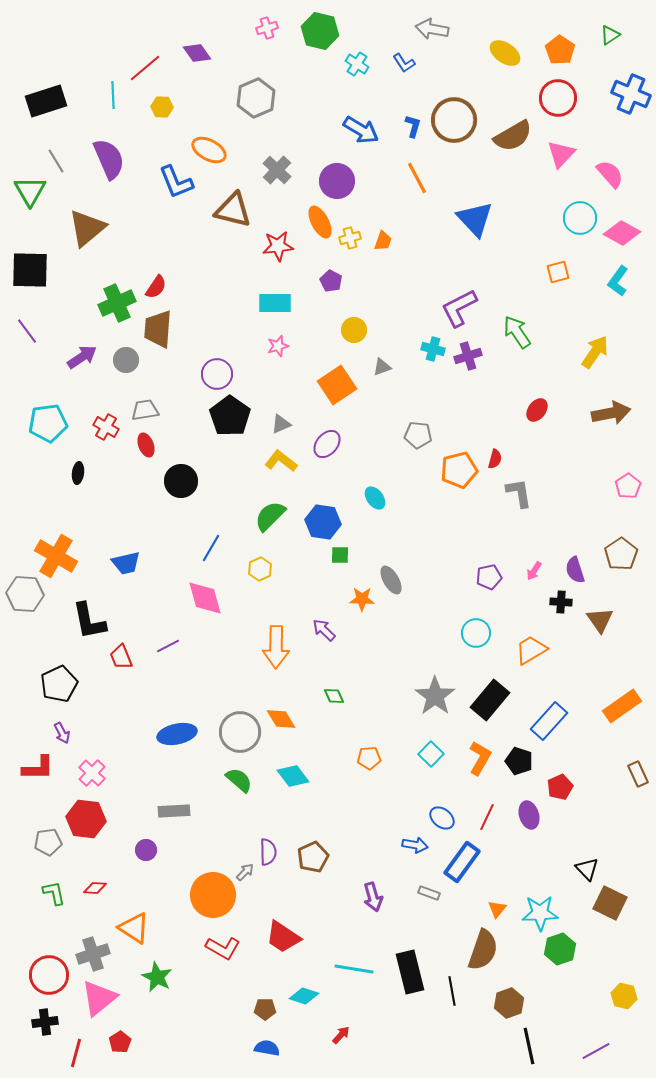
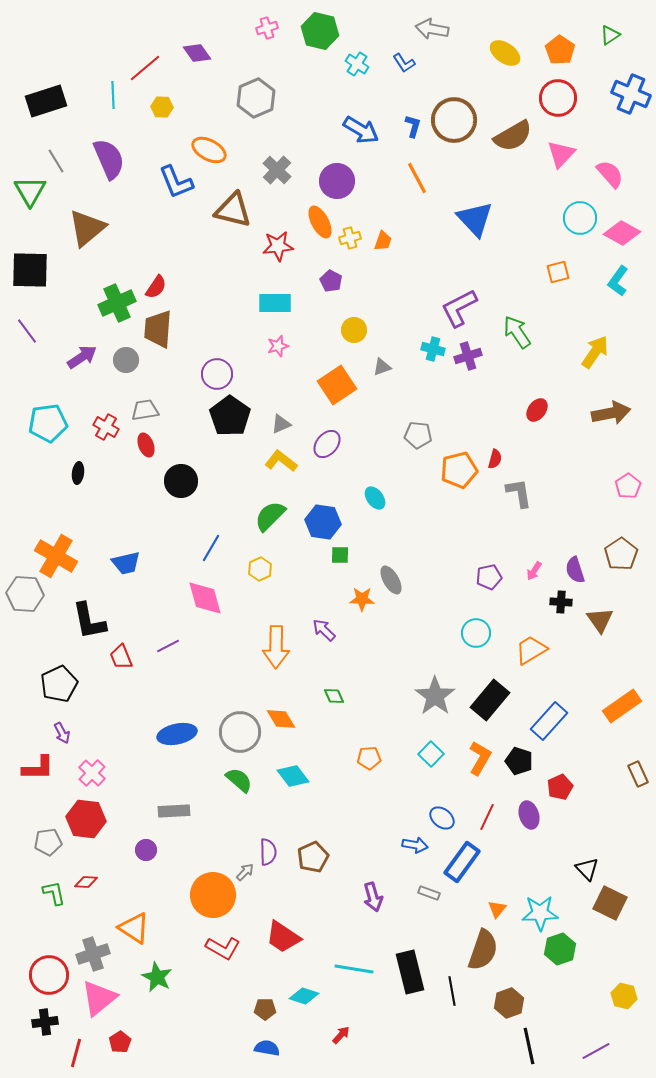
red diamond at (95, 888): moved 9 px left, 6 px up
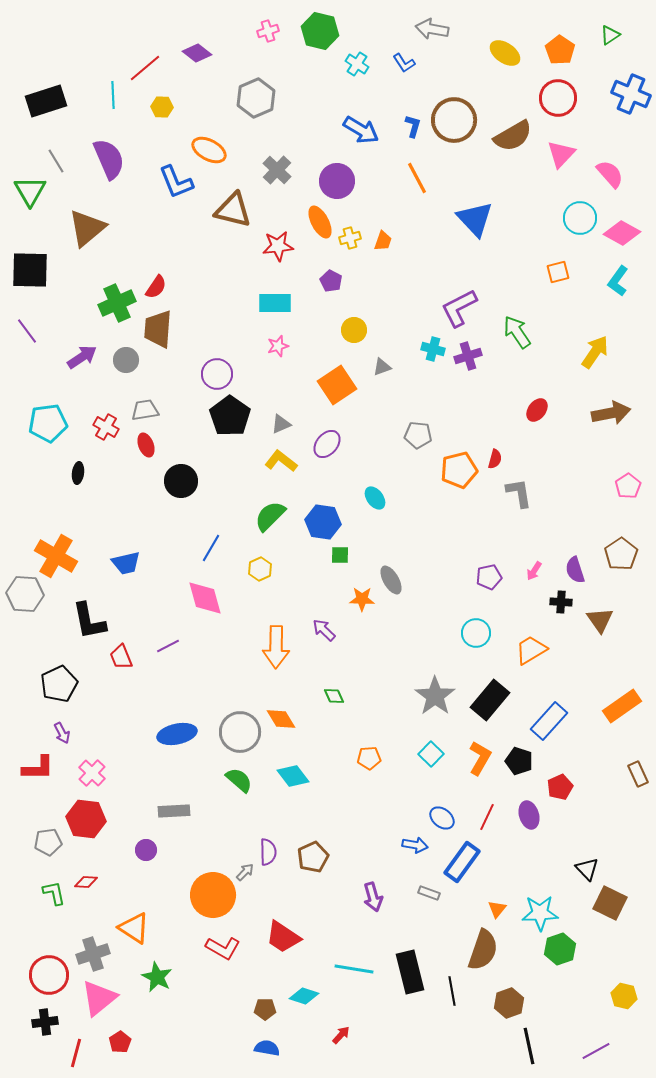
pink cross at (267, 28): moved 1 px right, 3 px down
purple diamond at (197, 53): rotated 16 degrees counterclockwise
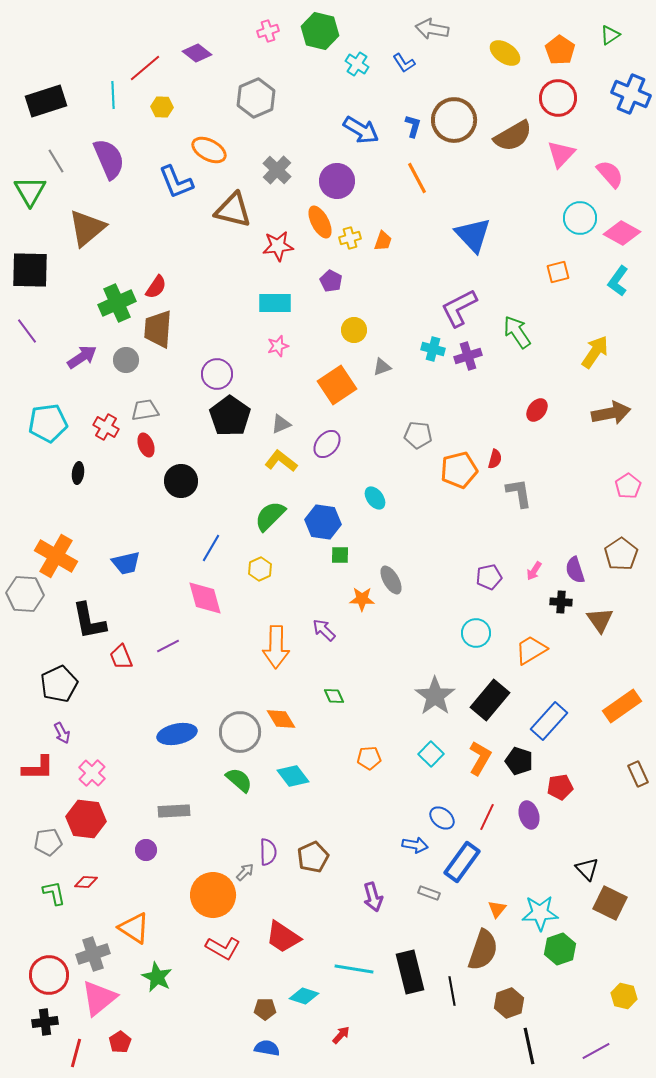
blue triangle at (475, 219): moved 2 px left, 16 px down
red pentagon at (560, 787): rotated 15 degrees clockwise
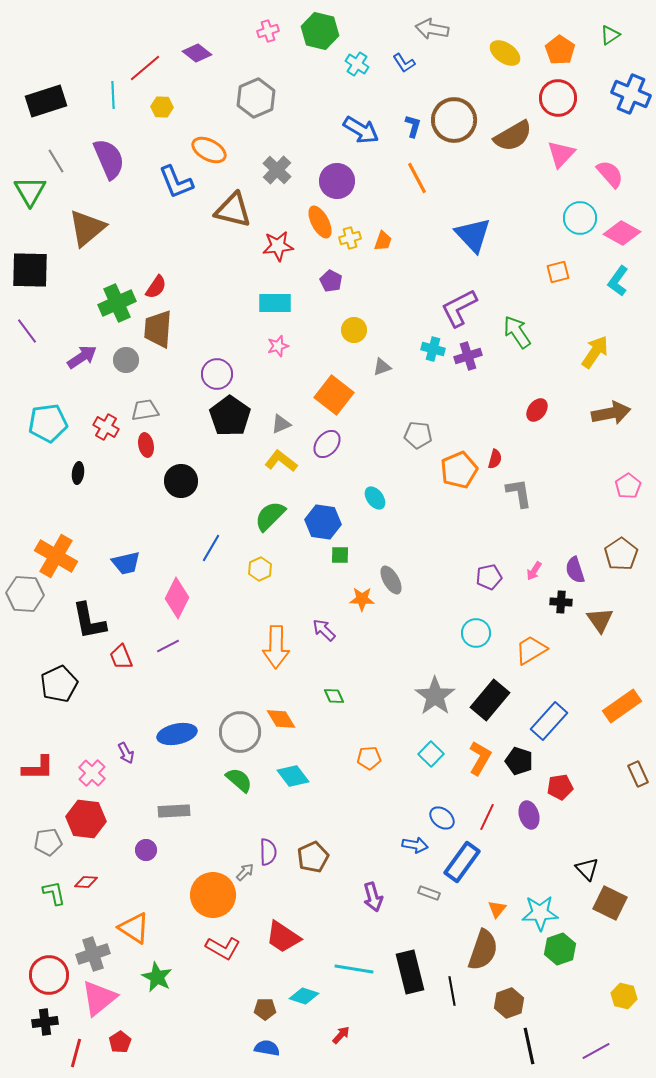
orange square at (337, 385): moved 3 px left, 10 px down; rotated 18 degrees counterclockwise
red ellipse at (146, 445): rotated 10 degrees clockwise
orange pentagon at (459, 470): rotated 9 degrees counterclockwise
pink diamond at (205, 598): moved 28 px left; rotated 42 degrees clockwise
purple arrow at (62, 733): moved 64 px right, 20 px down
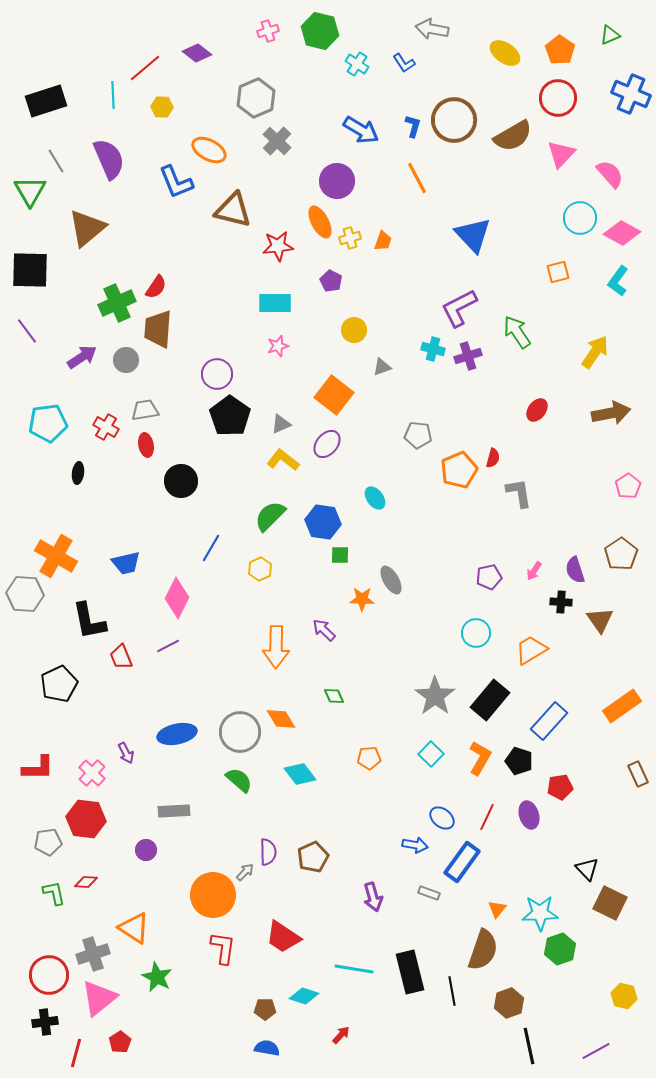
green triangle at (610, 35): rotated 10 degrees clockwise
gray cross at (277, 170): moved 29 px up
red semicircle at (495, 459): moved 2 px left, 1 px up
yellow L-shape at (281, 461): moved 2 px right, 1 px up
cyan diamond at (293, 776): moved 7 px right, 2 px up
red L-shape at (223, 948): rotated 112 degrees counterclockwise
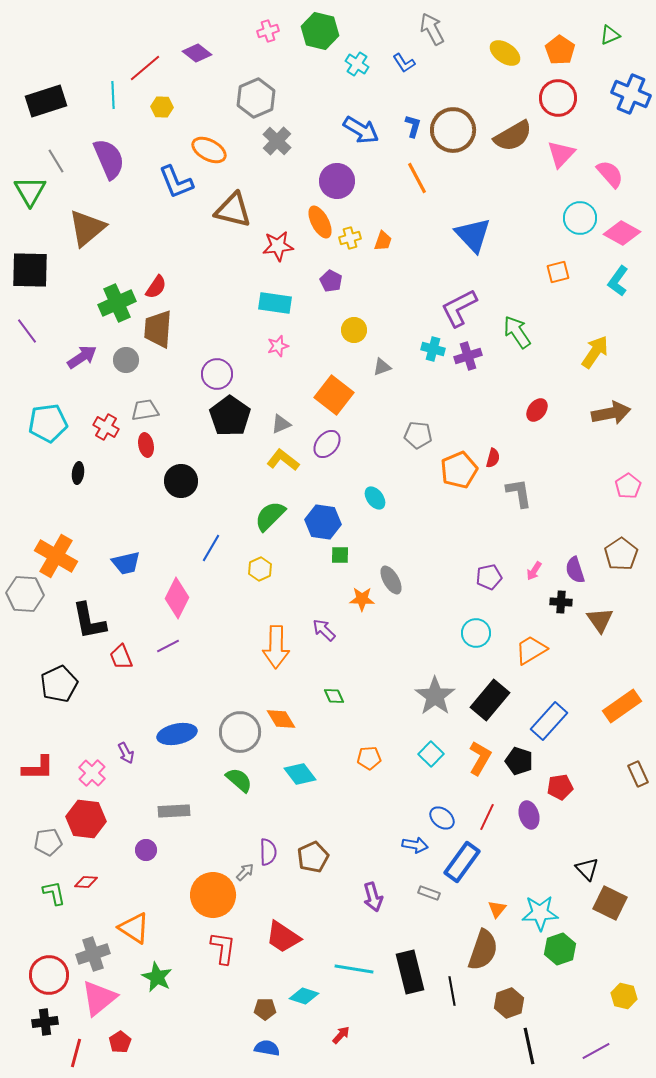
gray arrow at (432, 29): rotated 52 degrees clockwise
brown circle at (454, 120): moved 1 px left, 10 px down
cyan rectangle at (275, 303): rotated 8 degrees clockwise
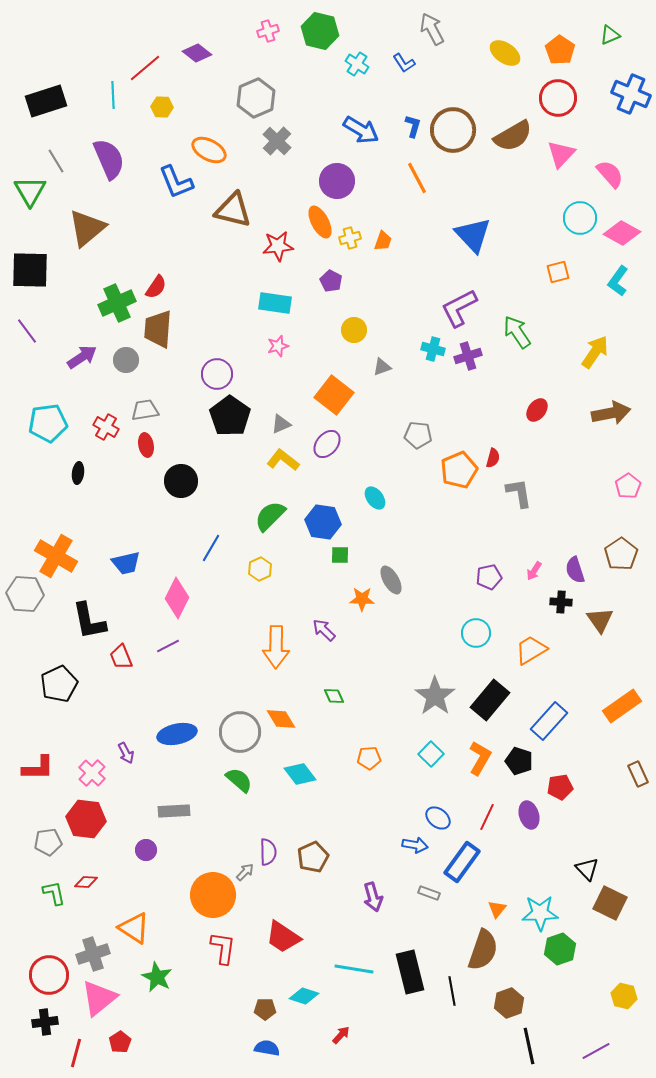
blue ellipse at (442, 818): moved 4 px left
